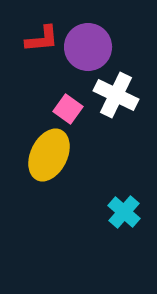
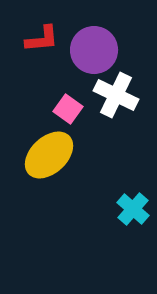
purple circle: moved 6 px right, 3 px down
yellow ellipse: rotated 21 degrees clockwise
cyan cross: moved 9 px right, 3 px up
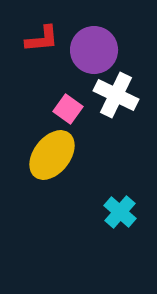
yellow ellipse: moved 3 px right; rotated 9 degrees counterclockwise
cyan cross: moved 13 px left, 3 px down
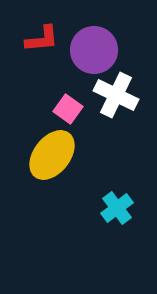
cyan cross: moved 3 px left, 4 px up; rotated 12 degrees clockwise
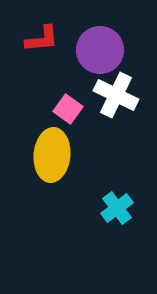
purple circle: moved 6 px right
yellow ellipse: rotated 33 degrees counterclockwise
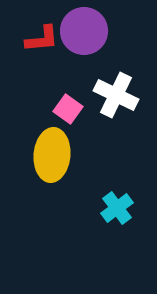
purple circle: moved 16 px left, 19 px up
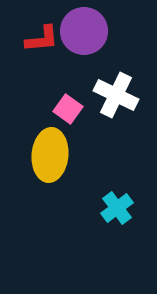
yellow ellipse: moved 2 px left
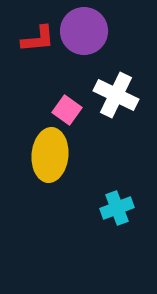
red L-shape: moved 4 px left
pink square: moved 1 px left, 1 px down
cyan cross: rotated 16 degrees clockwise
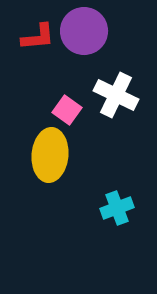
red L-shape: moved 2 px up
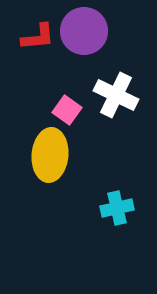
cyan cross: rotated 8 degrees clockwise
